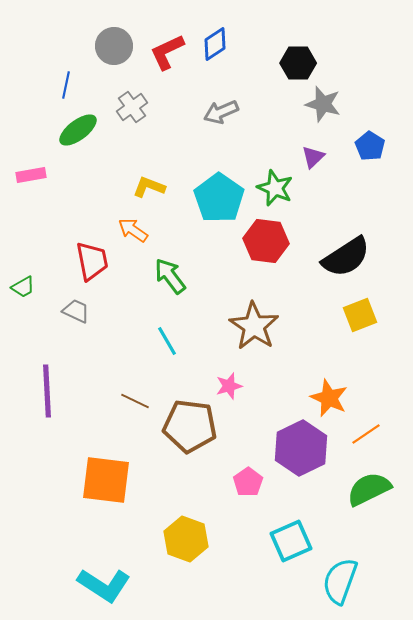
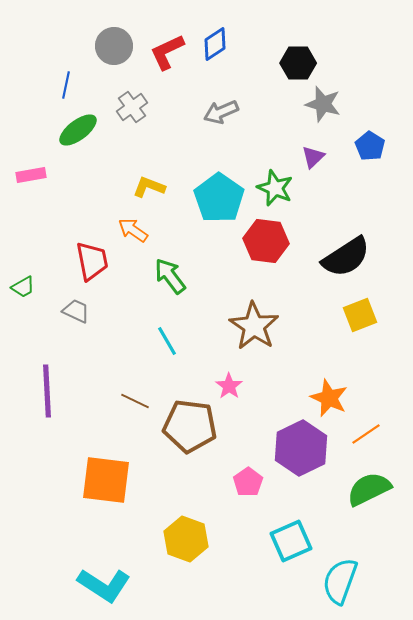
pink star: rotated 20 degrees counterclockwise
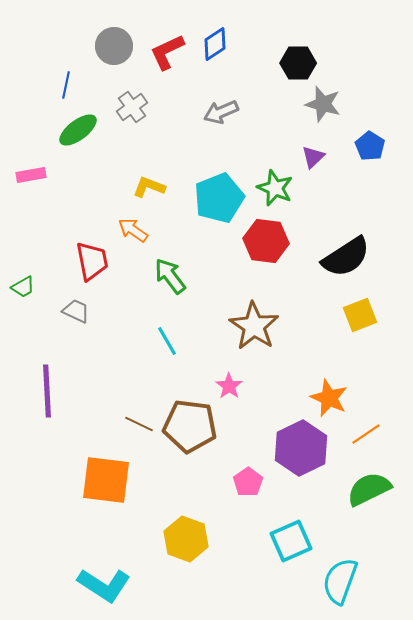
cyan pentagon: rotated 15 degrees clockwise
brown line: moved 4 px right, 23 px down
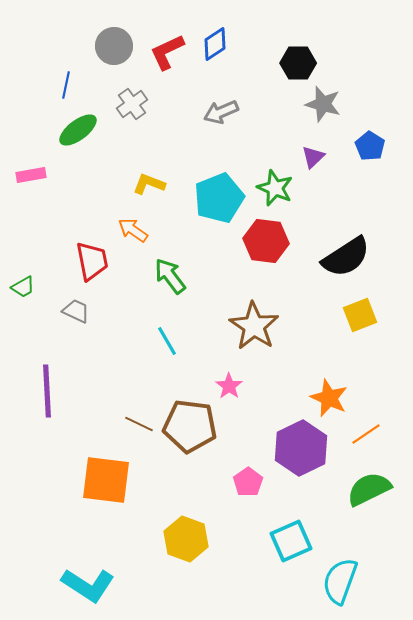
gray cross: moved 3 px up
yellow L-shape: moved 3 px up
cyan L-shape: moved 16 px left
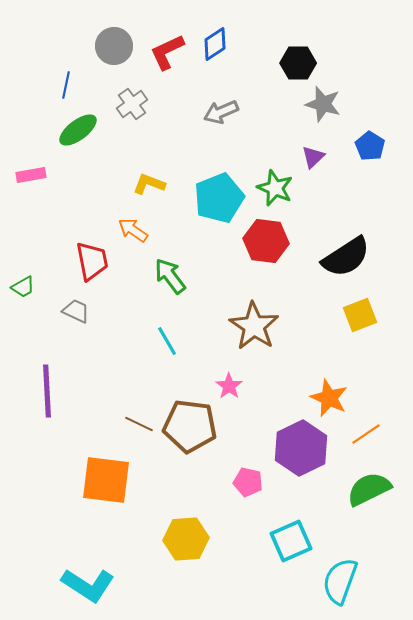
pink pentagon: rotated 24 degrees counterclockwise
yellow hexagon: rotated 24 degrees counterclockwise
